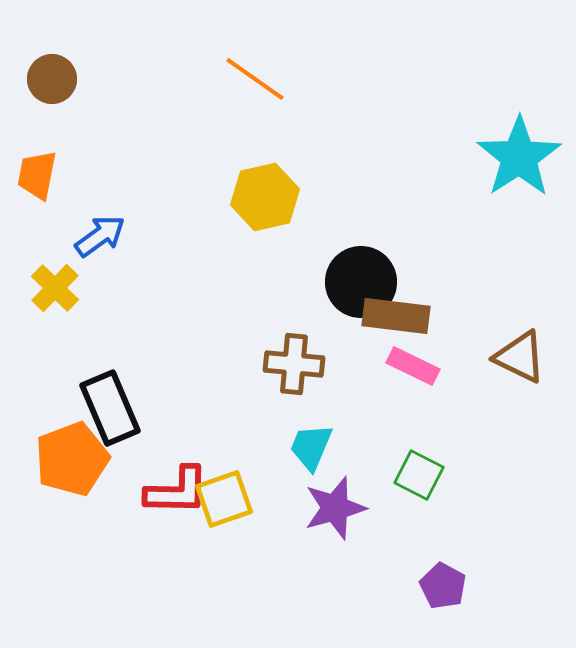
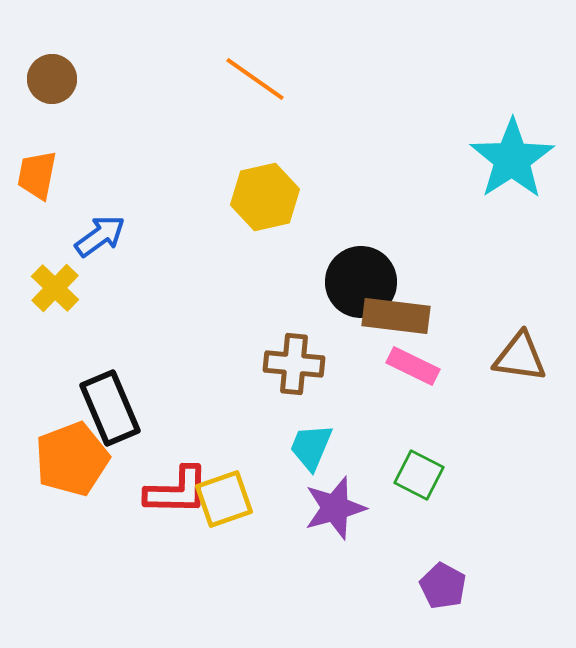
cyan star: moved 7 px left, 2 px down
brown triangle: rotated 18 degrees counterclockwise
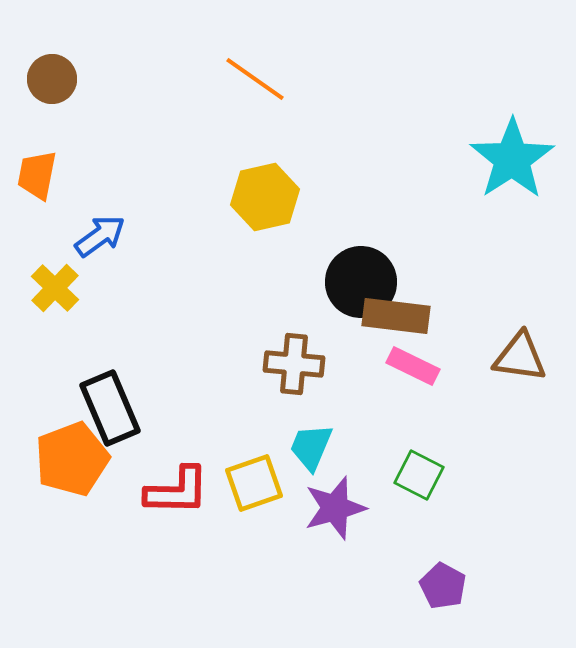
yellow square: moved 30 px right, 16 px up
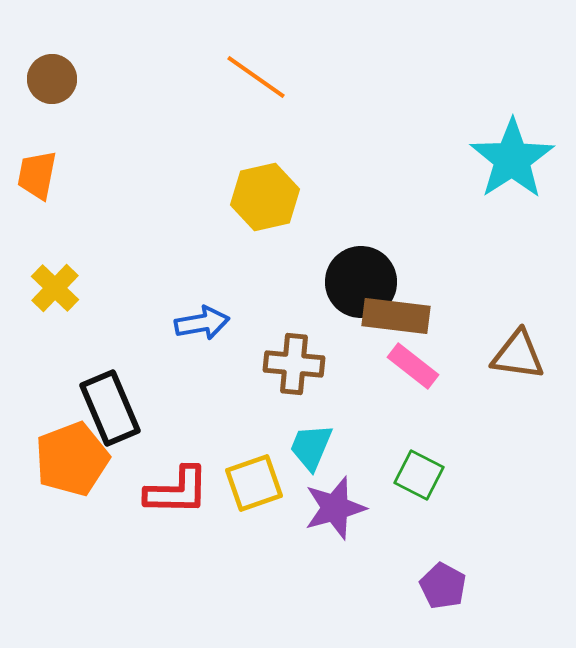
orange line: moved 1 px right, 2 px up
blue arrow: moved 102 px right, 87 px down; rotated 26 degrees clockwise
brown triangle: moved 2 px left, 2 px up
pink rectangle: rotated 12 degrees clockwise
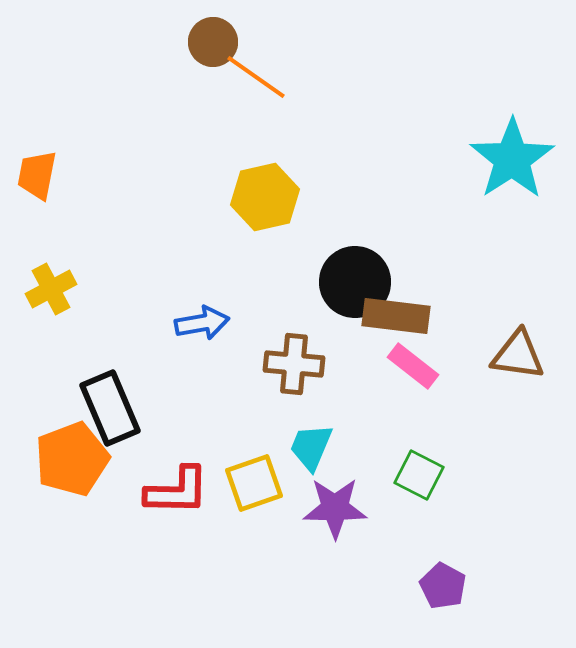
brown circle: moved 161 px right, 37 px up
black circle: moved 6 px left
yellow cross: moved 4 px left, 1 px down; rotated 18 degrees clockwise
purple star: rotated 16 degrees clockwise
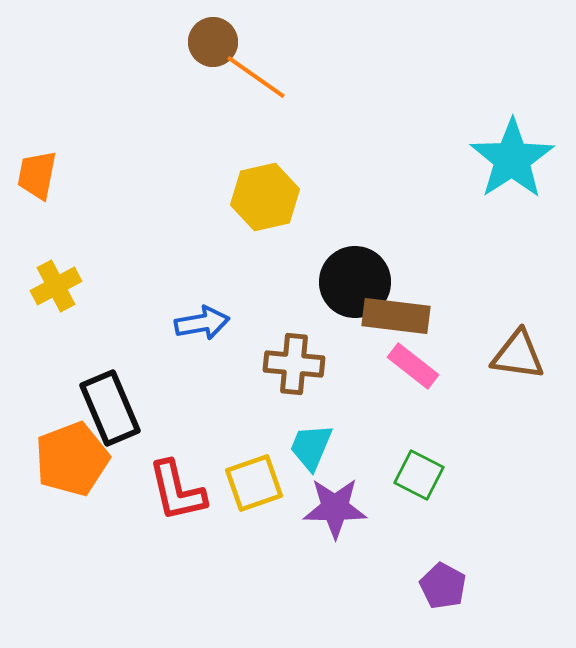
yellow cross: moved 5 px right, 3 px up
red L-shape: rotated 76 degrees clockwise
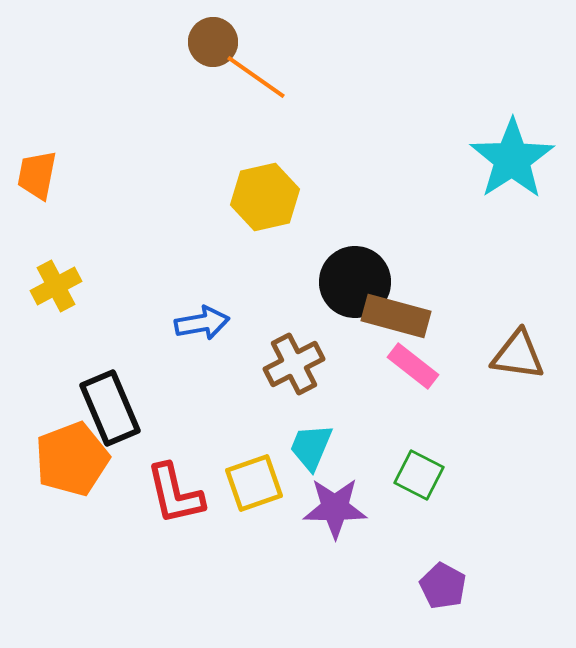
brown rectangle: rotated 8 degrees clockwise
brown cross: rotated 32 degrees counterclockwise
red L-shape: moved 2 px left, 3 px down
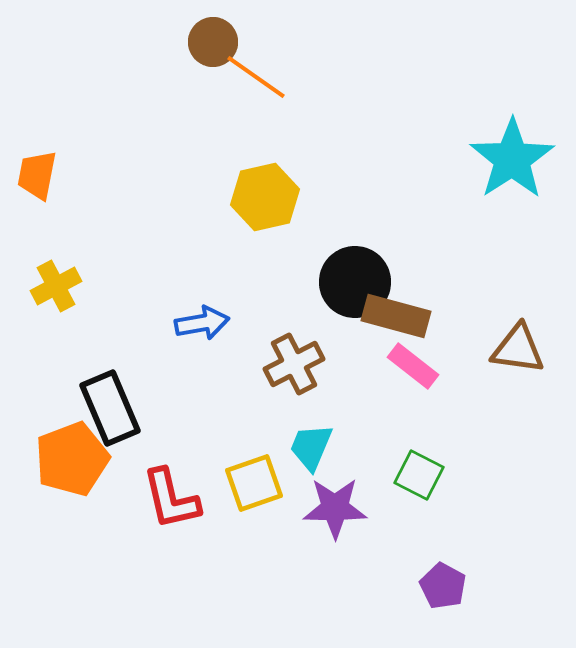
brown triangle: moved 6 px up
red L-shape: moved 4 px left, 5 px down
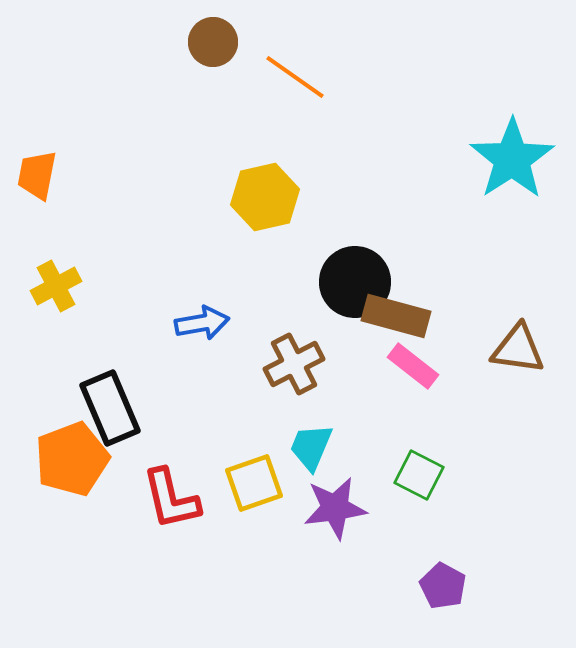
orange line: moved 39 px right
purple star: rotated 8 degrees counterclockwise
